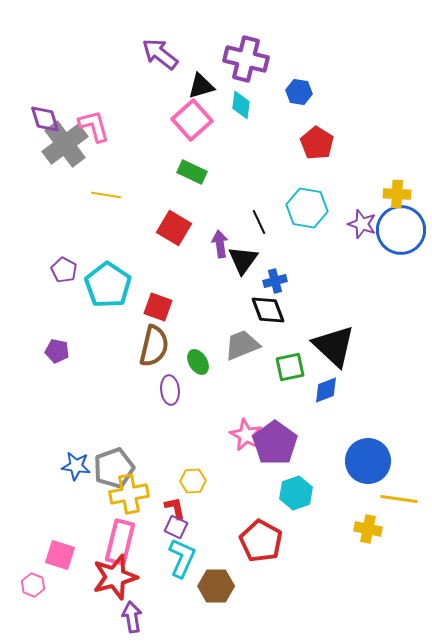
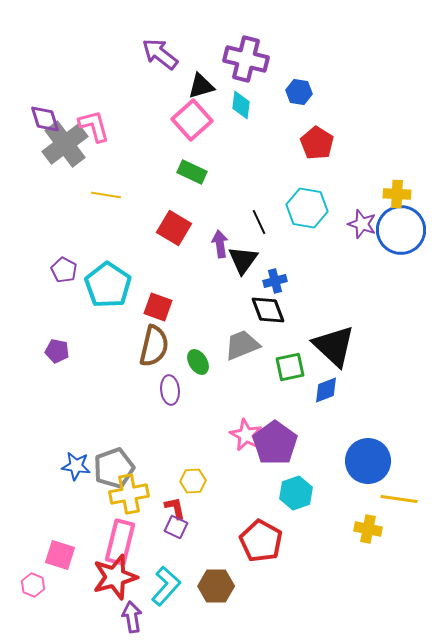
cyan L-shape at (182, 558): moved 16 px left, 28 px down; rotated 18 degrees clockwise
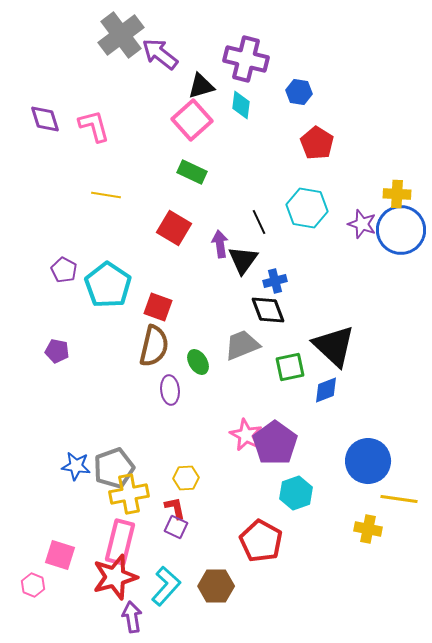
gray cross at (65, 144): moved 56 px right, 109 px up
yellow hexagon at (193, 481): moved 7 px left, 3 px up
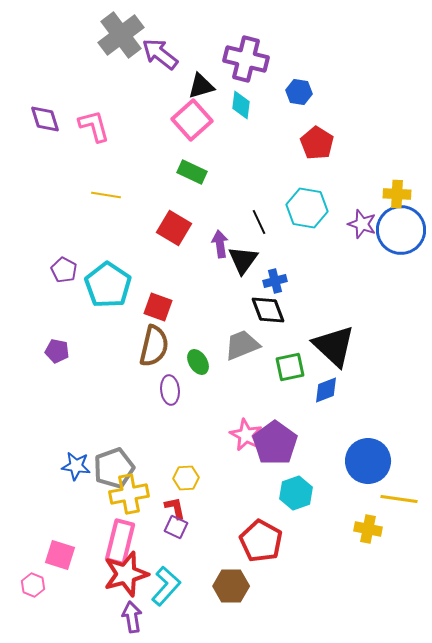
red star at (115, 577): moved 11 px right, 3 px up
brown hexagon at (216, 586): moved 15 px right
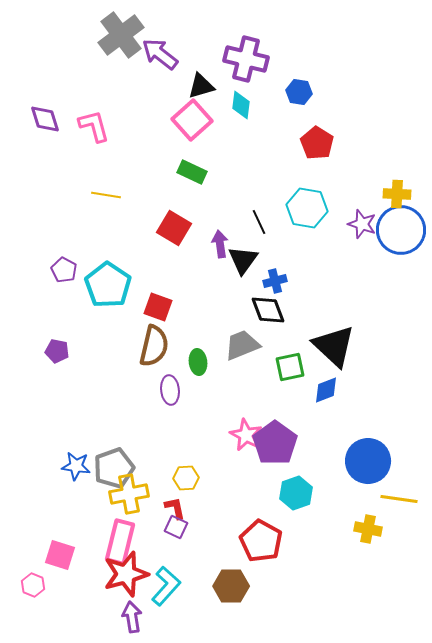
green ellipse at (198, 362): rotated 25 degrees clockwise
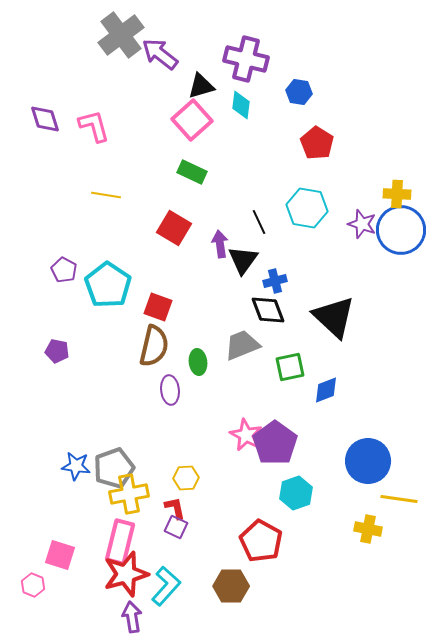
black triangle at (334, 346): moved 29 px up
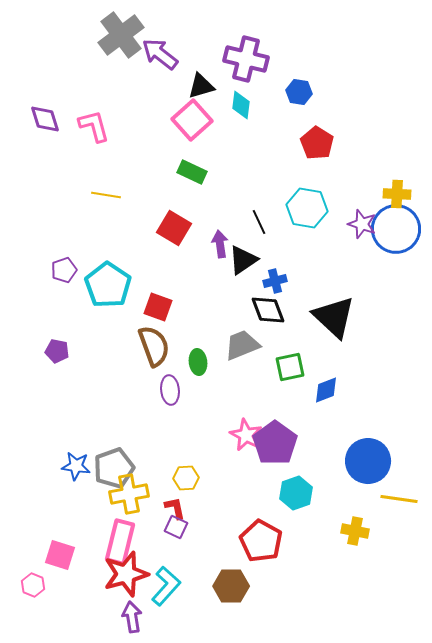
blue circle at (401, 230): moved 5 px left, 1 px up
black triangle at (243, 260): rotated 20 degrees clockwise
purple pentagon at (64, 270): rotated 25 degrees clockwise
brown semicircle at (154, 346): rotated 33 degrees counterclockwise
yellow cross at (368, 529): moved 13 px left, 2 px down
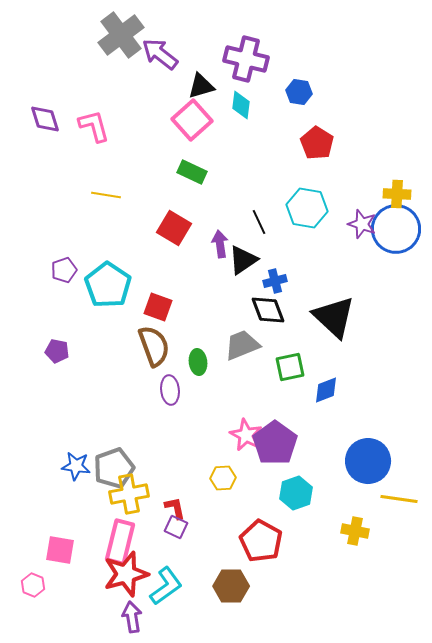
yellow hexagon at (186, 478): moved 37 px right
pink square at (60, 555): moved 5 px up; rotated 8 degrees counterclockwise
cyan L-shape at (166, 586): rotated 12 degrees clockwise
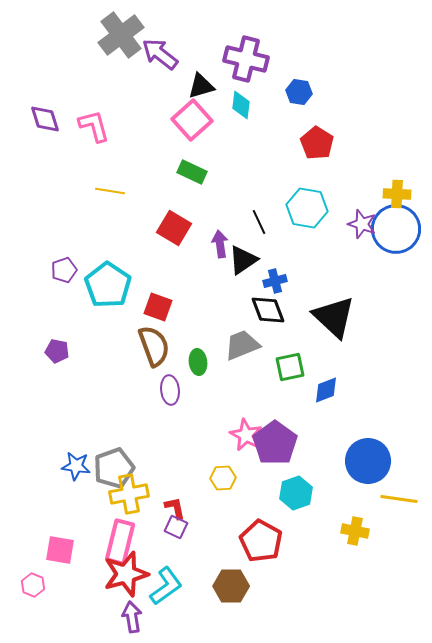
yellow line at (106, 195): moved 4 px right, 4 px up
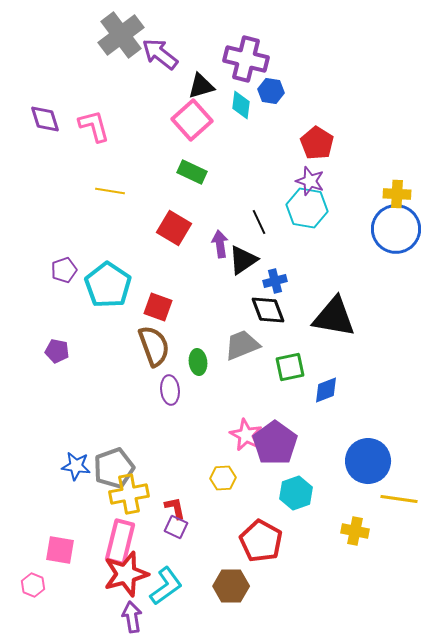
blue hexagon at (299, 92): moved 28 px left, 1 px up
purple star at (362, 224): moved 52 px left, 43 px up
black triangle at (334, 317): rotated 33 degrees counterclockwise
